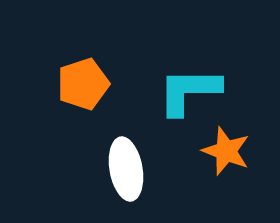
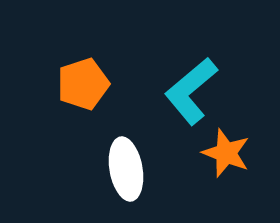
cyan L-shape: moved 2 px right; rotated 40 degrees counterclockwise
orange star: moved 2 px down
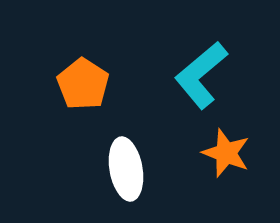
orange pentagon: rotated 21 degrees counterclockwise
cyan L-shape: moved 10 px right, 16 px up
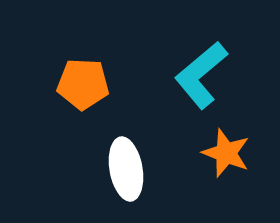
orange pentagon: rotated 30 degrees counterclockwise
